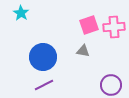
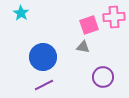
pink cross: moved 10 px up
gray triangle: moved 4 px up
purple circle: moved 8 px left, 8 px up
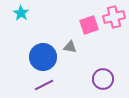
pink cross: rotated 10 degrees counterclockwise
gray triangle: moved 13 px left
purple circle: moved 2 px down
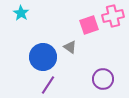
pink cross: moved 1 px left, 1 px up
gray triangle: rotated 24 degrees clockwise
purple line: moved 4 px right; rotated 30 degrees counterclockwise
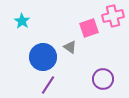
cyan star: moved 1 px right, 8 px down
pink square: moved 3 px down
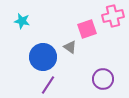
cyan star: rotated 21 degrees counterclockwise
pink square: moved 2 px left, 1 px down
